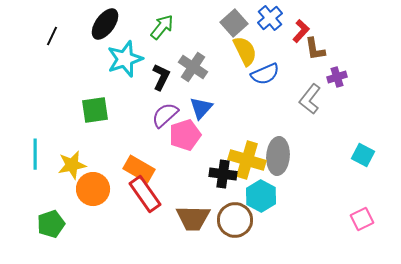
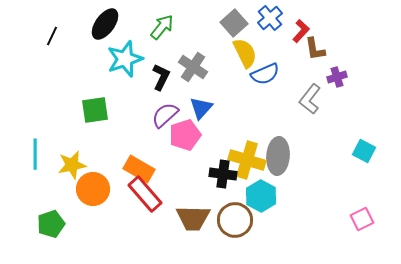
yellow semicircle: moved 2 px down
cyan square: moved 1 px right, 4 px up
red rectangle: rotated 6 degrees counterclockwise
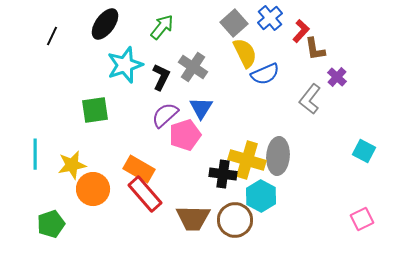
cyan star: moved 6 px down
purple cross: rotated 30 degrees counterclockwise
blue triangle: rotated 10 degrees counterclockwise
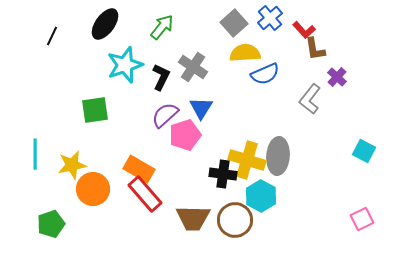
red L-shape: moved 3 px right, 1 px up; rotated 95 degrees clockwise
yellow semicircle: rotated 68 degrees counterclockwise
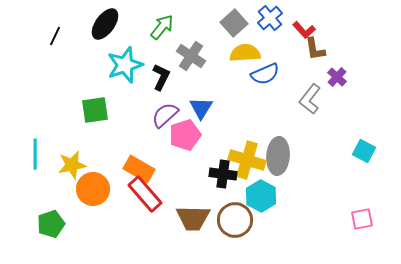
black line: moved 3 px right
gray cross: moved 2 px left, 11 px up
pink square: rotated 15 degrees clockwise
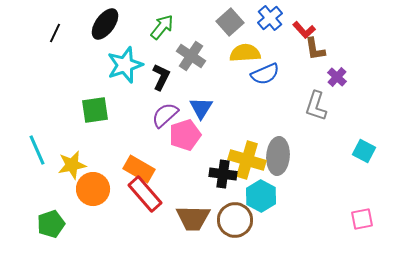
gray square: moved 4 px left, 1 px up
black line: moved 3 px up
gray L-shape: moved 6 px right, 7 px down; rotated 20 degrees counterclockwise
cyan line: moved 2 px right, 4 px up; rotated 24 degrees counterclockwise
